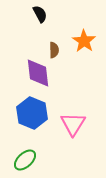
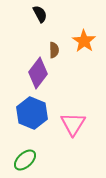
purple diamond: rotated 44 degrees clockwise
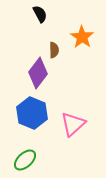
orange star: moved 2 px left, 4 px up
pink triangle: rotated 16 degrees clockwise
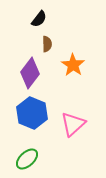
black semicircle: moved 1 px left, 5 px down; rotated 66 degrees clockwise
orange star: moved 9 px left, 28 px down
brown semicircle: moved 7 px left, 6 px up
purple diamond: moved 8 px left
green ellipse: moved 2 px right, 1 px up
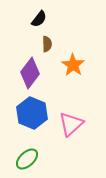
pink triangle: moved 2 px left
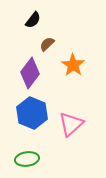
black semicircle: moved 6 px left, 1 px down
brown semicircle: rotated 133 degrees counterclockwise
green ellipse: rotated 35 degrees clockwise
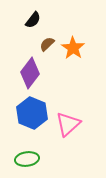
orange star: moved 17 px up
pink triangle: moved 3 px left
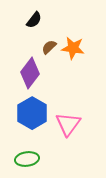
black semicircle: moved 1 px right
brown semicircle: moved 2 px right, 3 px down
orange star: rotated 25 degrees counterclockwise
blue hexagon: rotated 8 degrees clockwise
pink triangle: rotated 12 degrees counterclockwise
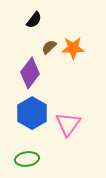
orange star: rotated 10 degrees counterclockwise
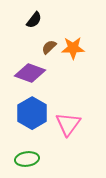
purple diamond: rotated 72 degrees clockwise
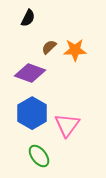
black semicircle: moved 6 px left, 2 px up; rotated 12 degrees counterclockwise
orange star: moved 2 px right, 2 px down
pink triangle: moved 1 px left, 1 px down
green ellipse: moved 12 px right, 3 px up; rotated 60 degrees clockwise
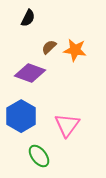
orange star: rotated 10 degrees clockwise
blue hexagon: moved 11 px left, 3 px down
